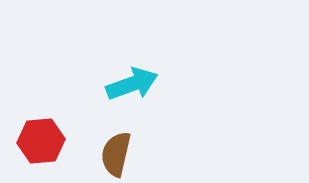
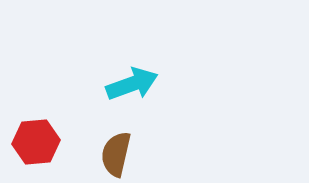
red hexagon: moved 5 px left, 1 px down
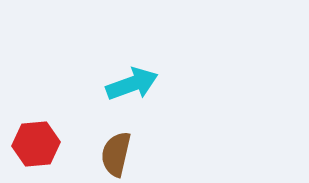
red hexagon: moved 2 px down
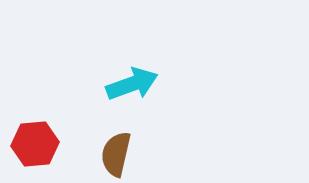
red hexagon: moved 1 px left
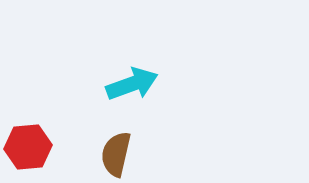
red hexagon: moved 7 px left, 3 px down
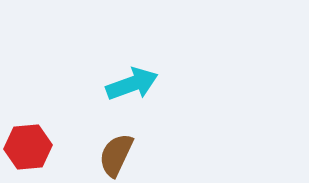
brown semicircle: moved 1 px down; rotated 12 degrees clockwise
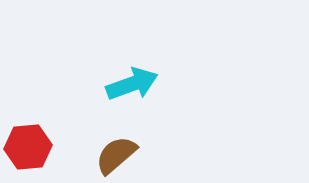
brown semicircle: rotated 24 degrees clockwise
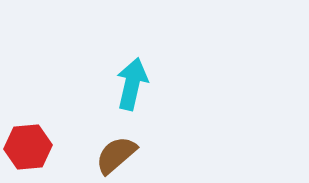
cyan arrow: rotated 57 degrees counterclockwise
